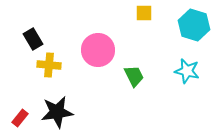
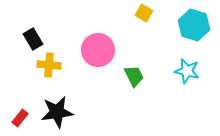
yellow square: rotated 30 degrees clockwise
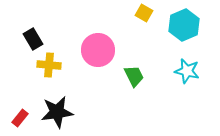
cyan hexagon: moved 10 px left; rotated 20 degrees clockwise
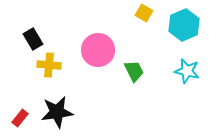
green trapezoid: moved 5 px up
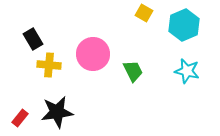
pink circle: moved 5 px left, 4 px down
green trapezoid: moved 1 px left
